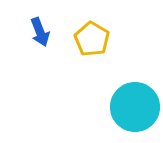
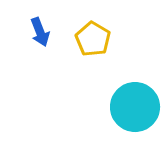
yellow pentagon: moved 1 px right
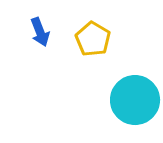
cyan circle: moved 7 px up
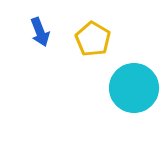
cyan circle: moved 1 px left, 12 px up
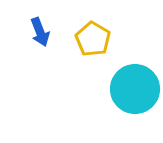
cyan circle: moved 1 px right, 1 px down
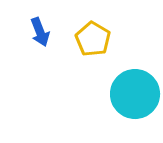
cyan circle: moved 5 px down
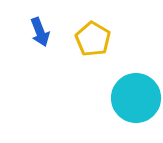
cyan circle: moved 1 px right, 4 px down
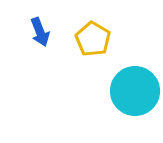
cyan circle: moved 1 px left, 7 px up
